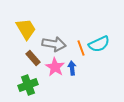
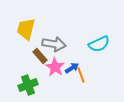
yellow trapezoid: rotated 135 degrees counterclockwise
orange line: moved 27 px down
brown rectangle: moved 7 px right, 2 px up
blue arrow: rotated 64 degrees clockwise
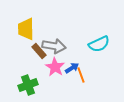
yellow trapezoid: rotated 15 degrees counterclockwise
gray arrow: moved 2 px down
brown rectangle: moved 1 px left, 5 px up
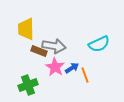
brown rectangle: rotated 28 degrees counterclockwise
orange line: moved 4 px right
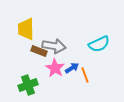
pink star: moved 1 px down
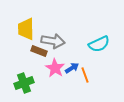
gray arrow: moved 1 px left, 5 px up
green cross: moved 4 px left, 2 px up
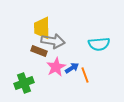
yellow trapezoid: moved 16 px right, 1 px up
cyan semicircle: rotated 20 degrees clockwise
pink star: moved 1 px right, 1 px up; rotated 12 degrees clockwise
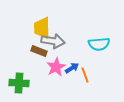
green cross: moved 5 px left; rotated 24 degrees clockwise
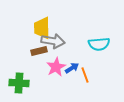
brown rectangle: rotated 35 degrees counterclockwise
